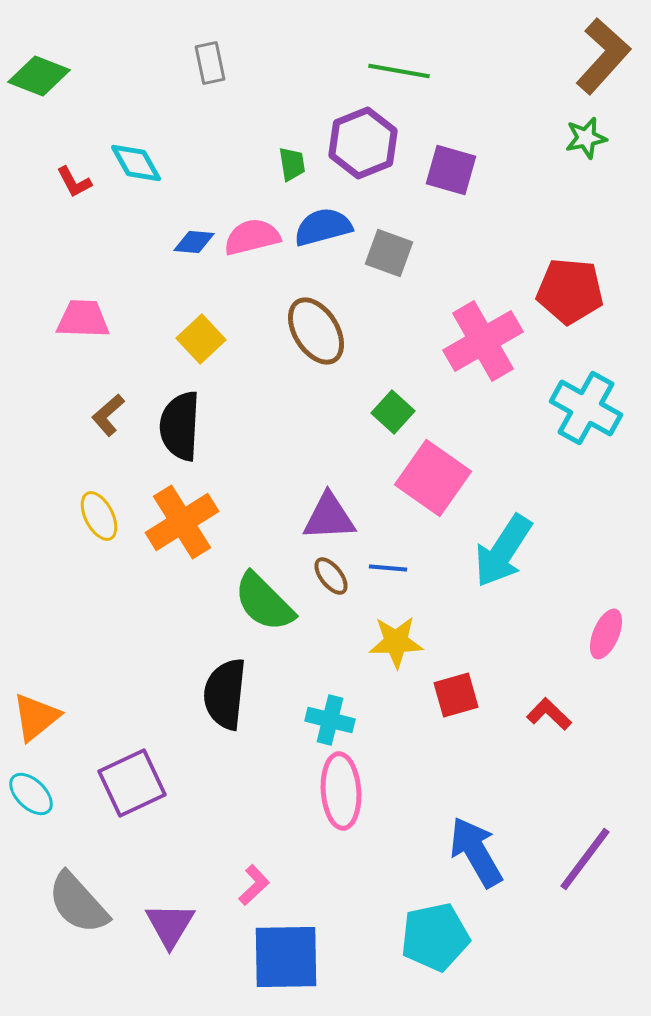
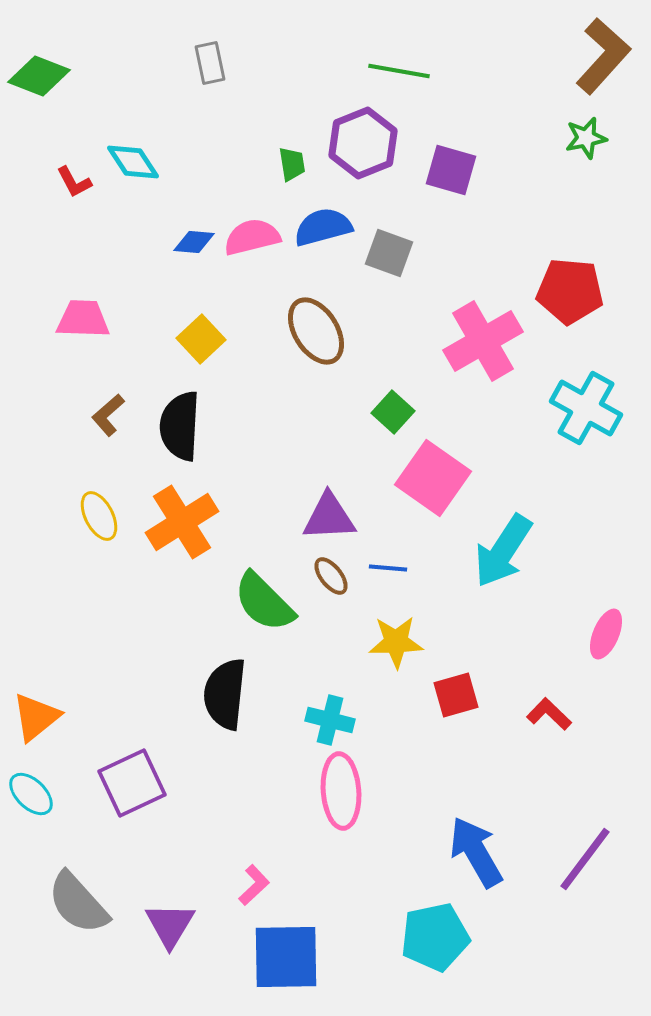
cyan diamond at (136, 163): moved 3 px left, 1 px up; rotated 4 degrees counterclockwise
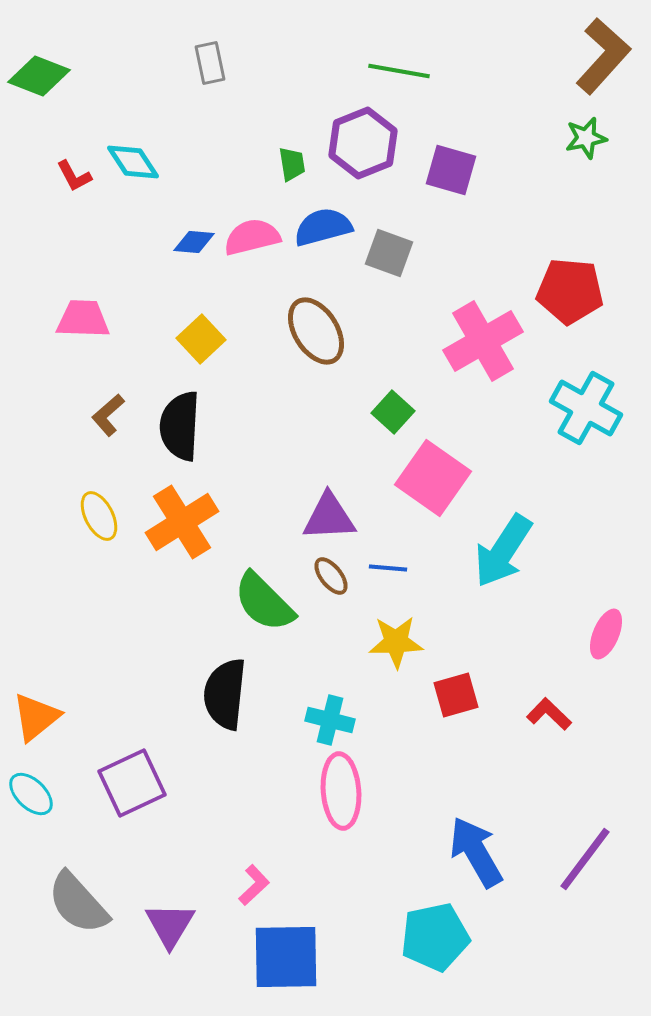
red L-shape at (74, 182): moved 6 px up
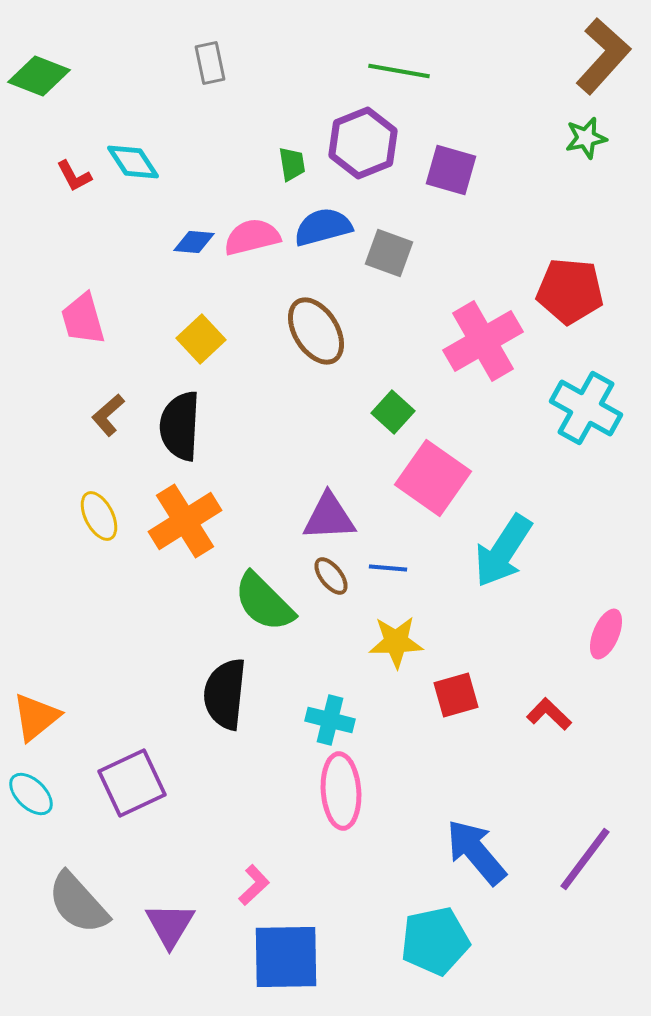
pink trapezoid at (83, 319): rotated 108 degrees counterclockwise
orange cross at (182, 522): moved 3 px right, 1 px up
blue arrow at (476, 852): rotated 10 degrees counterclockwise
cyan pentagon at (435, 937): moved 4 px down
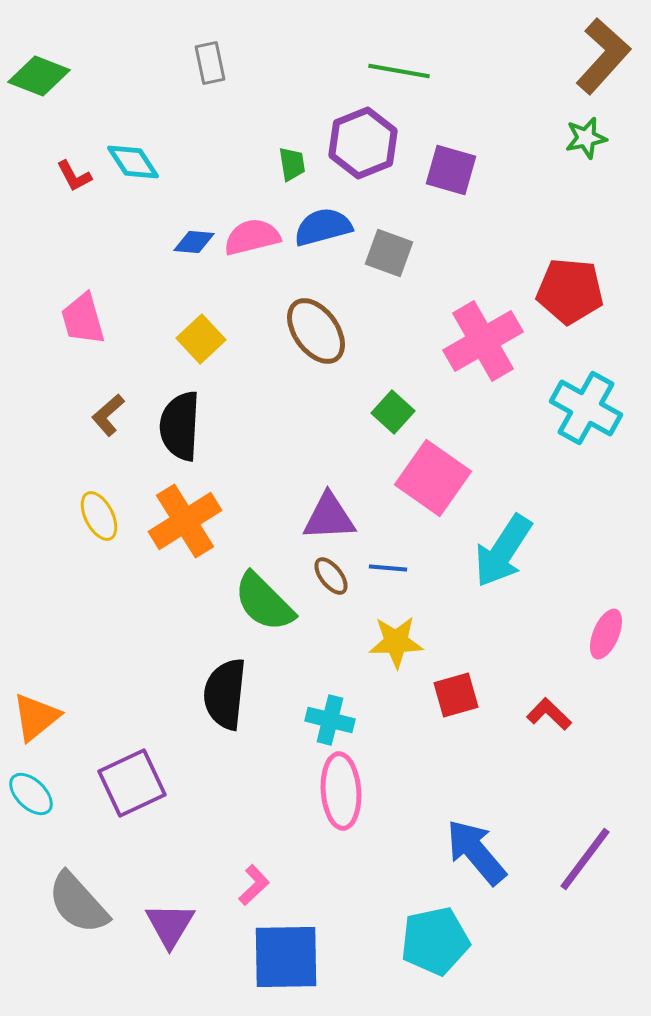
brown ellipse at (316, 331): rotated 4 degrees counterclockwise
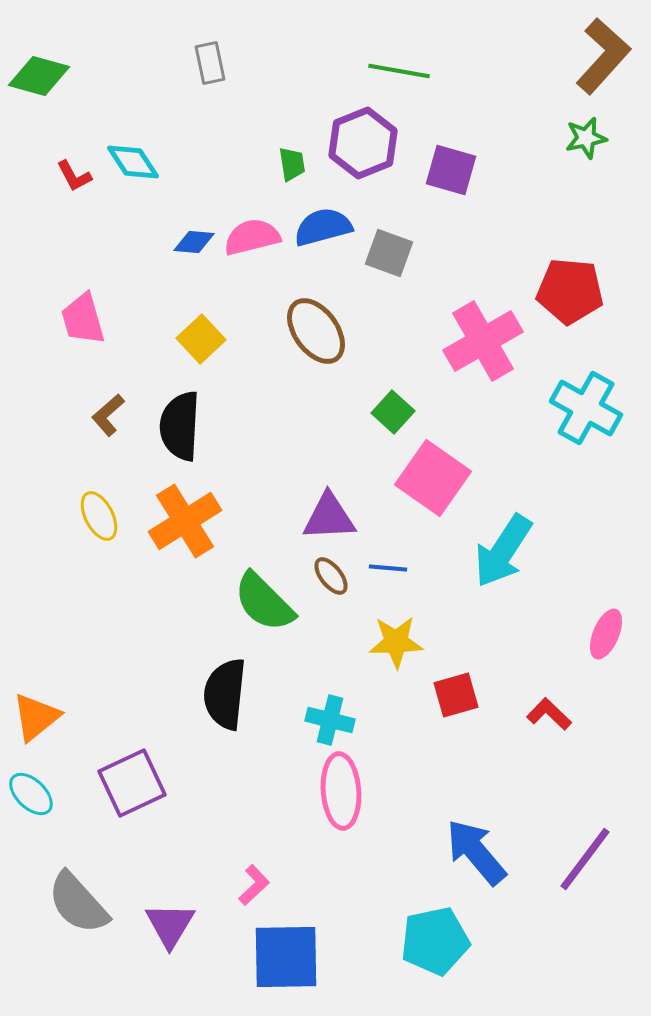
green diamond at (39, 76): rotated 6 degrees counterclockwise
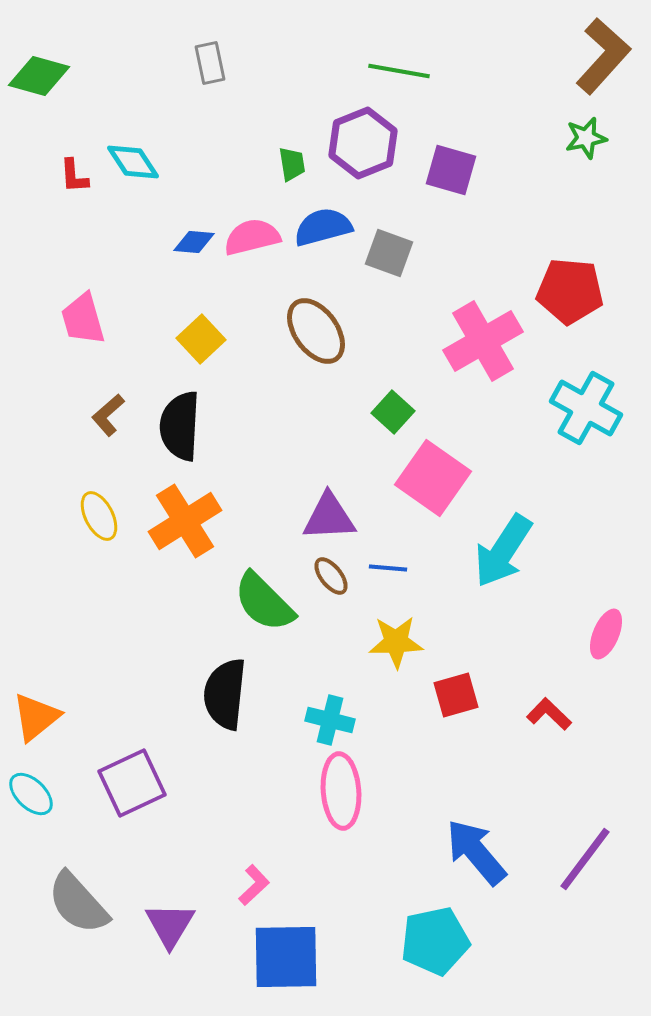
red L-shape at (74, 176): rotated 24 degrees clockwise
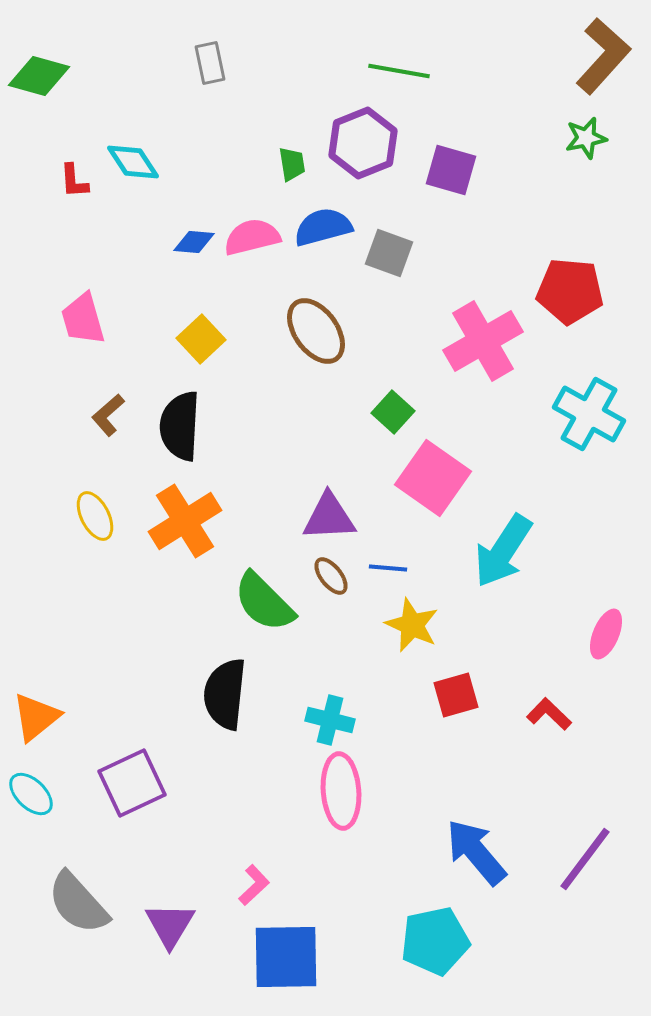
red L-shape at (74, 176): moved 5 px down
cyan cross at (586, 408): moved 3 px right, 6 px down
yellow ellipse at (99, 516): moved 4 px left
yellow star at (396, 642): moved 16 px right, 17 px up; rotated 26 degrees clockwise
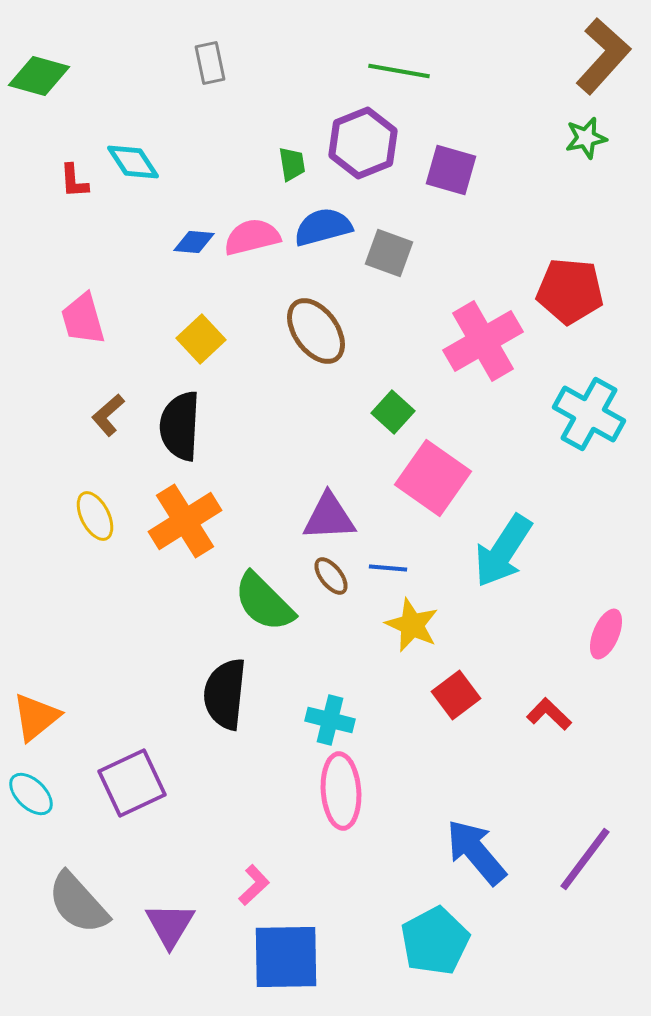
red square at (456, 695): rotated 21 degrees counterclockwise
cyan pentagon at (435, 941): rotated 16 degrees counterclockwise
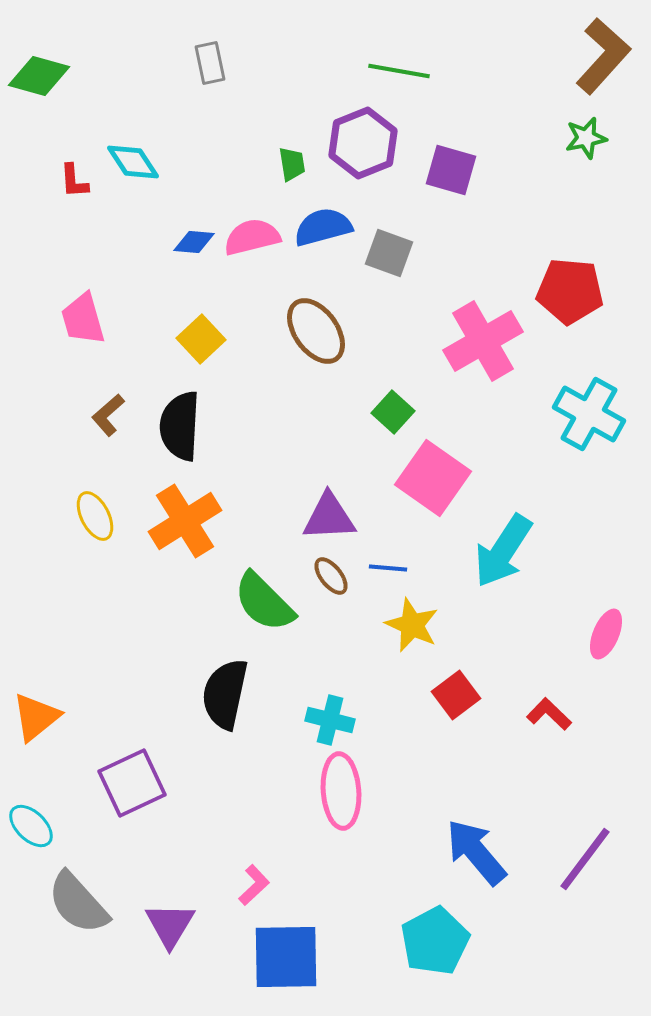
black semicircle at (225, 694): rotated 6 degrees clockwise
cyan ellipse at (31, 794): moved 32 px down
